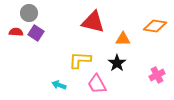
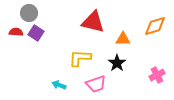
orange diamond: rotated 25 degrees counterclockwise
yellow L-shape: moved 2 px up
pink trapezoid: moved 1 px left; rotated 80 degrees counterclockwise
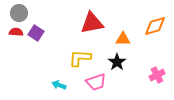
gray circle: moved 10 px left
red triangle: moved 1 px left, 1 px down; rotated 25 degrees counterclockwise
black star: moved 1 px up
pink trapezoid: moved 2 px up
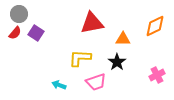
gray circle: moved 1 px down
orange diamond: rotated 10 degrees counterclockwise
red semicircle: moved 1 px left, 1 px down; rotated 128 degrees clockwise
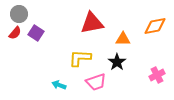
orange diamond: rotated 15 degrees clockwise
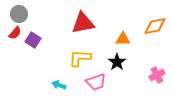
red triangle: moved 9 px left
purple square: moved 3 px left, 7 px down
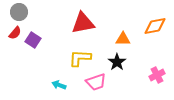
gray circle: moved 2 px up
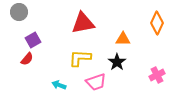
orange diamond: moved 2 px right, 3 px up; rotated 55 degrees counterclockwise
red semicircle: moved 12 px right, 26 px down
purple square: rotated 28 degrees clockwise
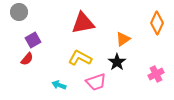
orange triangle: rotated 35 degrees counterclockwise
yellow L-shape: rotated 25 degrees clockwise
pink cross: moved 1 px left, 1 px up
